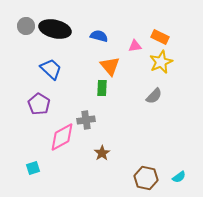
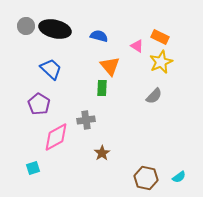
pink triangle: moved 2 px right; rotated 40 degrees clockwise
pink diamond: moved 6 px left
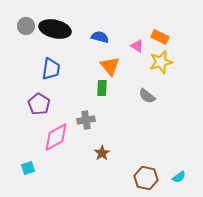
blue semicircle: moved 1 px right, 1 px down
yellow star: rotated 10 degrees clockwise
blue trapezoid: rotated 55 degrees clockwise
gray semicircle: moved 7 px left; rotated 84 degrees clockwise
cyan square: moved 5 px left
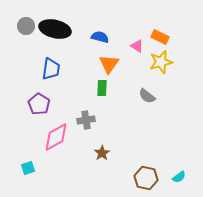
orange triangle: moved 1 px left, 2 px up; rotated 15 degrees clockwise
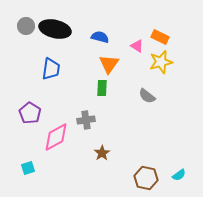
purple pentagon: moved 9 px left, 9 px down
cyan semicircle: moved 2 px up
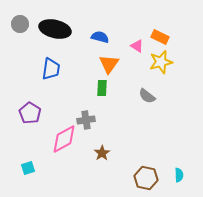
gray circle: moved 6 px left, 2 px up
pink diamond: moved 8 px right, 2 px down
cyan semicircle: rotated 56 degrees counterclockwise
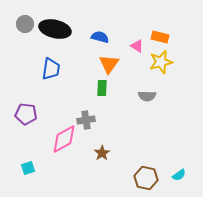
gray circle: moved 5 px right
orange rectangle: rotated 12 degrees counterclockwise
gray semicircle: rotated 36 degrees counterclockwise
purple pentagon: moved 4 px left, 1 px down; rotated 25 degrees counterclockwise
cyan semicircle: rotated 56 degrees clockwise
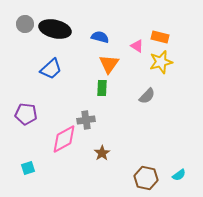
blue trapezoid: rotated 40 degrees clockwise
gray semicircle: rotated 48 degrees counterclockwise
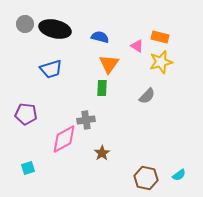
blue trapezoid: rotated 25 degrees clockwise
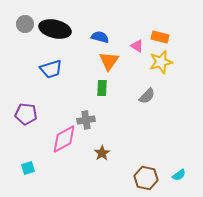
orange triangle: moved 3 px up
